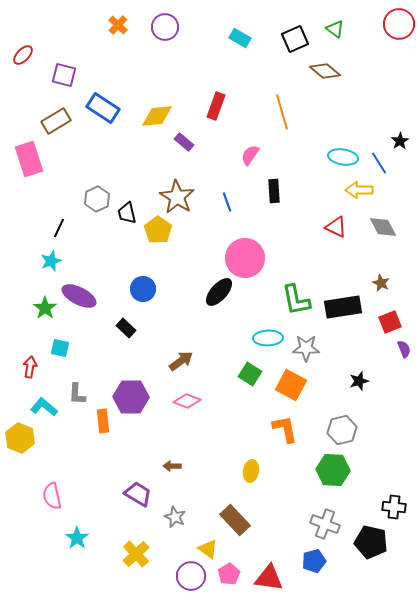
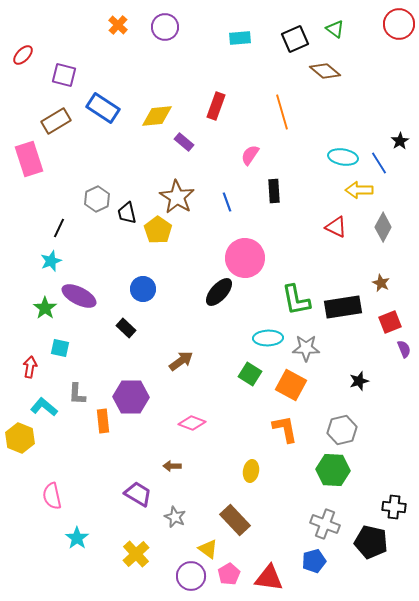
cyan rectangle at (240, 38): rotated 35 degrees counterclockwise
gray diamond at (383, 227): rotated 56 degrees clockwise
pink diamond at (187, 401): moved 5 px right, 22 px down
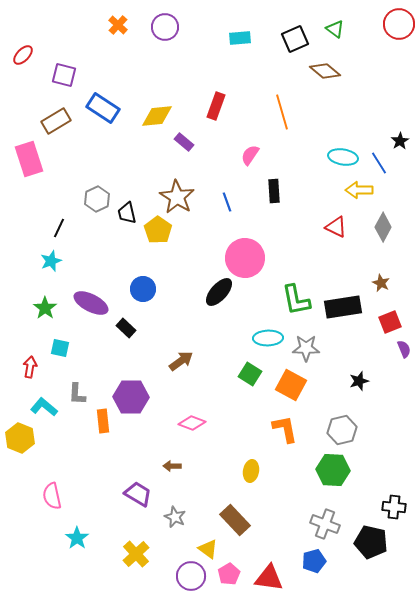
purple ellipse at (79, 296): moved 12 px right, 7 px down
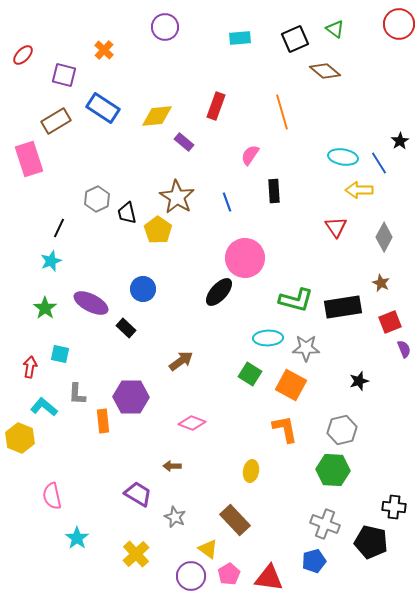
orange cross at (118, 25): moved 14 px left, 25 px down
red triangle at (336, 227): rotated 30 degrees clockwise
gray diamond at (383, 227): moved 1 px right, 10 px down
green L-shape at (296, 300): rotated 64 degrees counterclockwise
cyan square at (60, 348): moved 6 px down
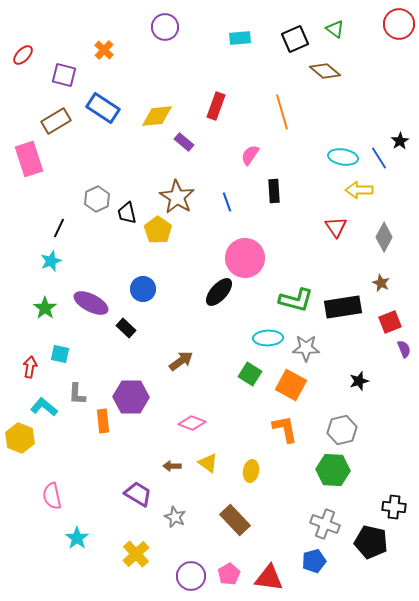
blue line at (379, 163): moved 5 px up
yellow triangle at (208, 549): moved 86 px up
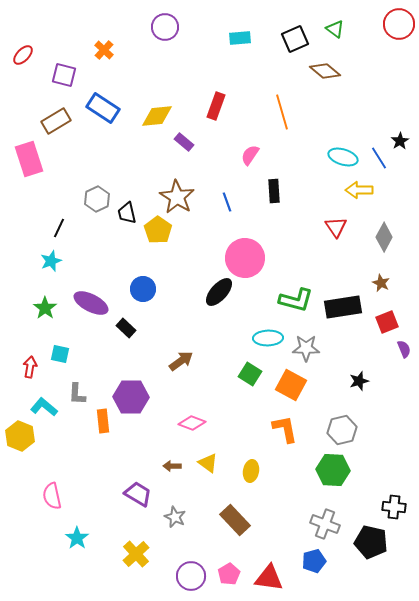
cyan ellipse at (343, 157): rotated 8 degrees clockwise
red square at (390, 322): moved 3 px left
yellow hexagon at (20, 438): moved 2 px up
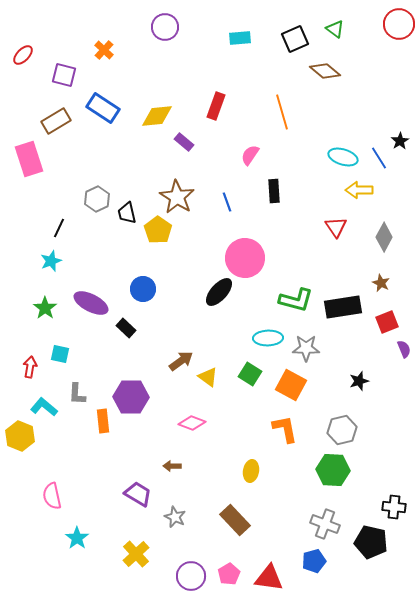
yellow triangle at (208, 463): moved 86 px up
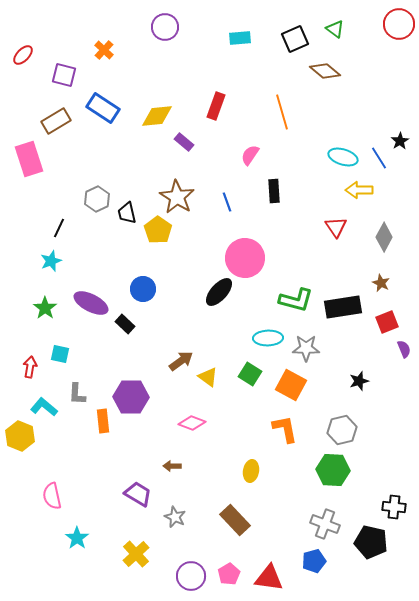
black rectangle at (126, 328): moved 1 px left, 4 px up
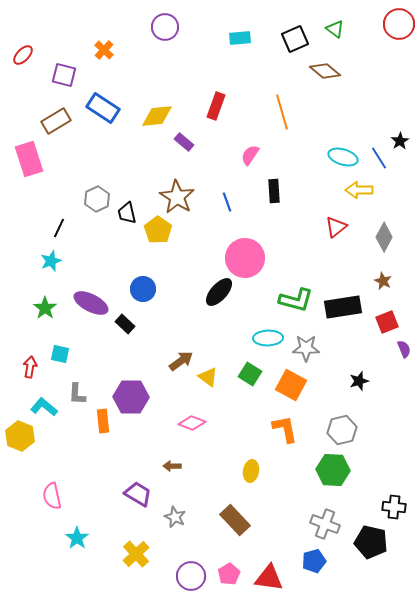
red triangle at (336, 227): rotated 25 degrees clockwise
brown star at (381, 283): moved 2 px right, 2 px up
